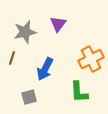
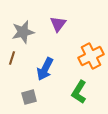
gray star: moved 2 px left
orange cross: moved 3 px up
green L-shape: rotated 35 degrees clockwise
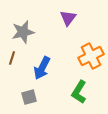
purple triangle: moved 10 px right, 6 px up
blue arrow: moved 3 px left, 1 px up
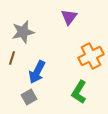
purple triangle: moved 1 px right, 1 px up
blue arrow: moved 5 px left, 4 px down
gray square: rotated 14 degrees counterclockwise
